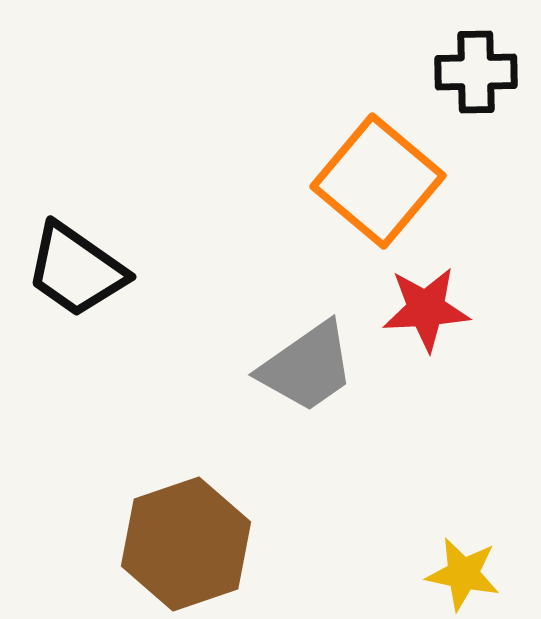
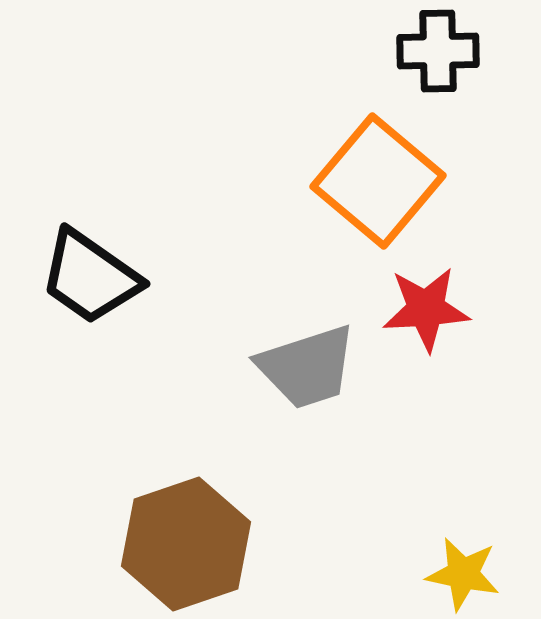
black cross: moved 38 px left, 21 px up
black trapezoid: moved 14 px right, 7 px down
gray trapezoid: rotated 17 degrees clockwise
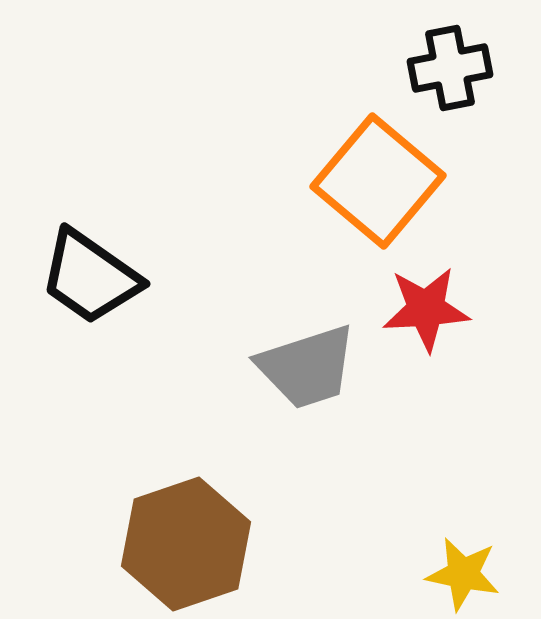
black cross: moved 12 px right, 17 px down; rotated 10 degrees counterclockwise
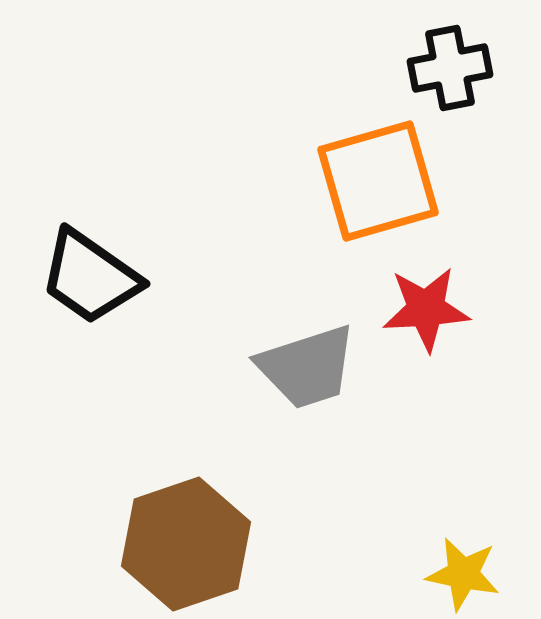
orange square: rotated 34 degrees clockwise
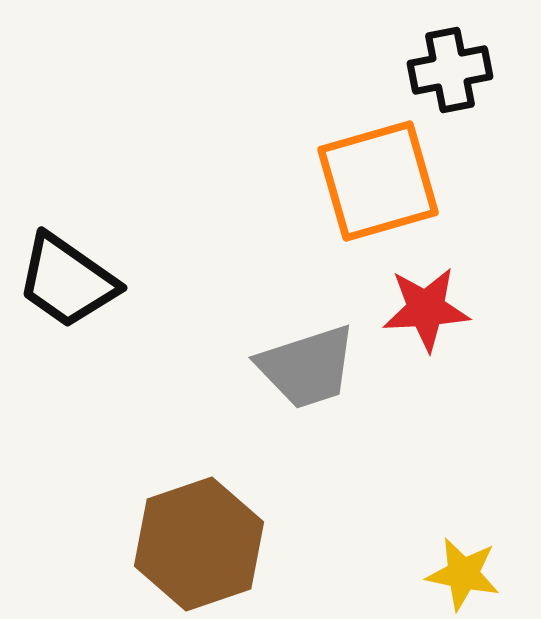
black cross: moved 2 px down
black trapezoid: moved 23 px left, 4 px down
brown hexagon: moved 13 px right
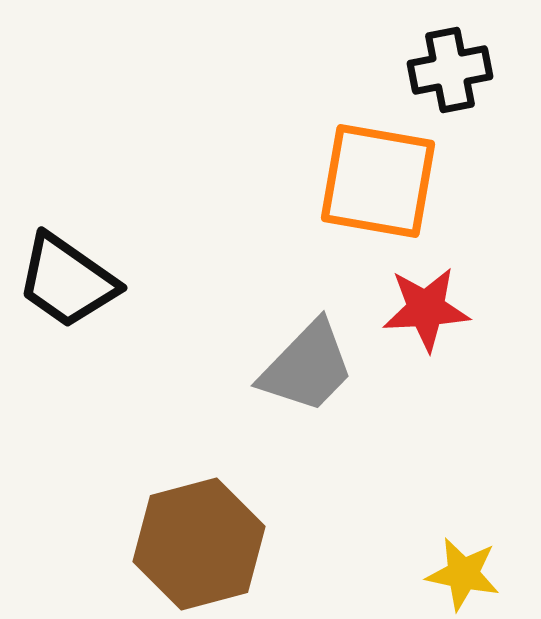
orange square: rotated 26 degrees clockwise
gray trapezoid: rotated 28 degrees counterclockwise
brown hexagon: rotated 4 degrees clockwise
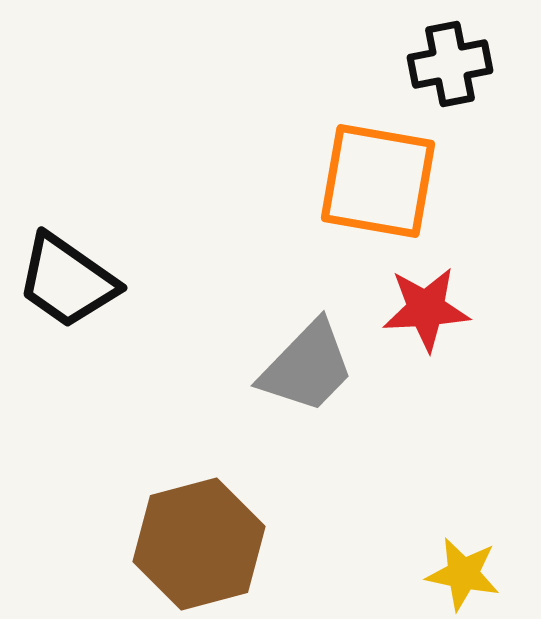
black cross: moved 6 px up
